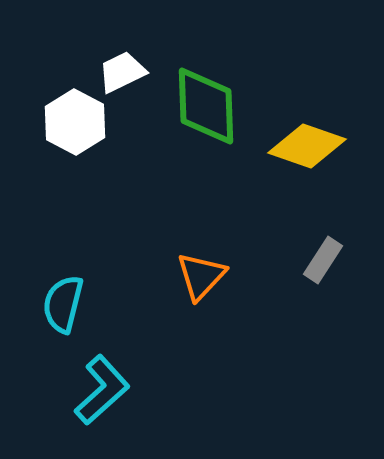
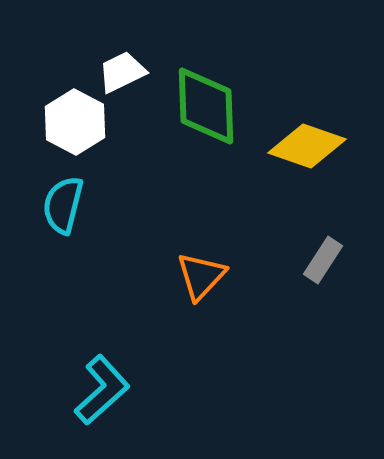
cyan semicircle: moved 99 px up
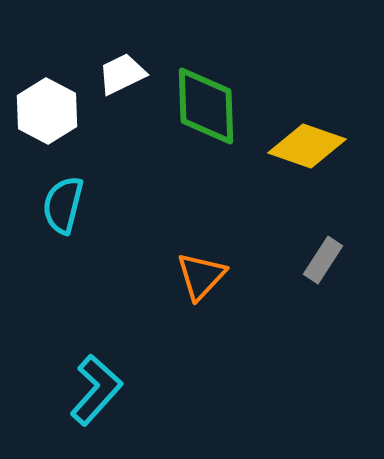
white trapezoid: moved 2 px down
white hexagon: moved 28 px left, 11 px up
cyan L-shape: moved 6 px left; rotated 6 degrees counterclockwise
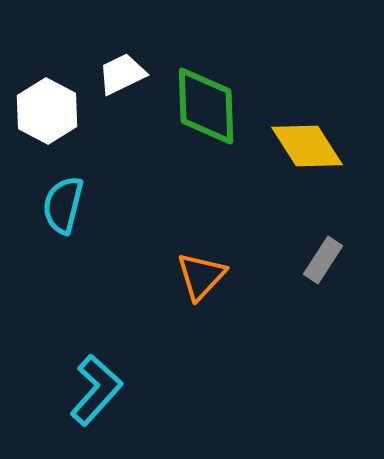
yellow diamond: rotated 38 degrees clockwise
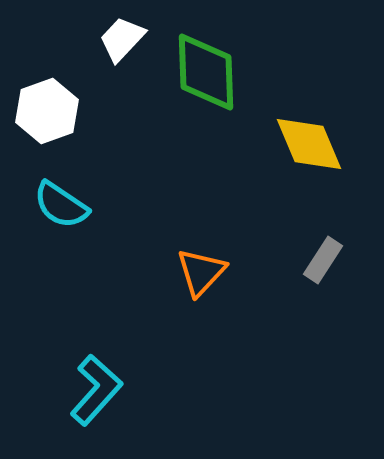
white trapezoid: moved 35 px up; rotated 21 degrees counterclockwise
green diamond: moved 34 px up
white hexagon: rotated 12 degrees clockwise
yellow diamond: moved 2 px right, 2 px up; rotated 10 degrees clockwise
cyan semicircle: moved 2 px left; rotated 70 degrees counterclockwise
orange triangle: moved 4 px up
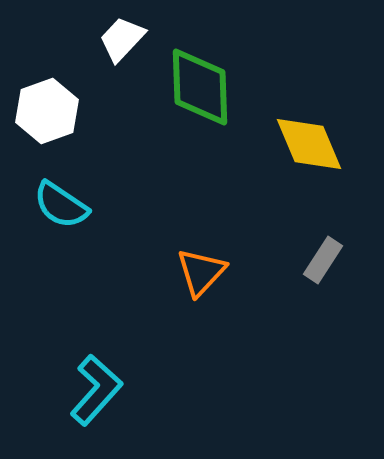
green diamond: moved 6 px left, 15 px down
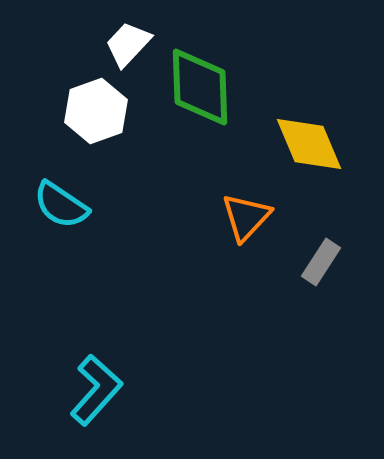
white trapezoid: moved 6 px right, 5 px down
white hexagon: moved 49 px right
gray rectangle: moved 2 px left, 2 px down
orange triangle: moved 45 px right, 55 px up
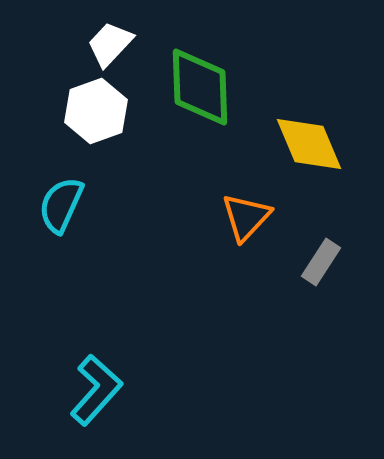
white trapezoid: moved 18 px left
cyan semicircle: rotated 80 degrees clockwise
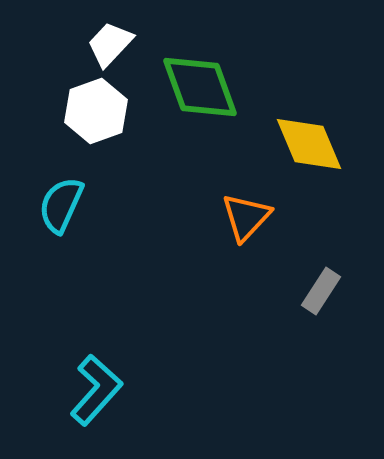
green diamond: rotated 18 degrees counterclockwise
gray rectangle: moved 29 px down
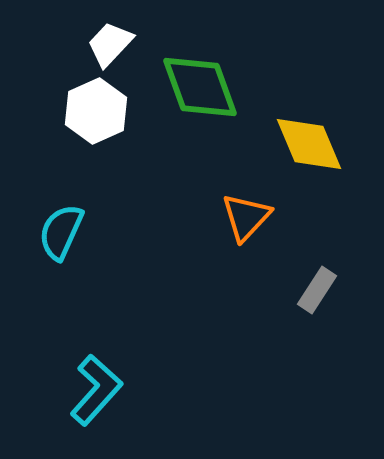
white hexagon: rotated 4 degrees counterclockwise
cyan semicircle: moved 27 px down
gray rectangle: moved 4 px left, 1 px up
